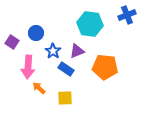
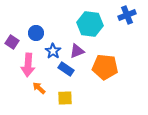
pink arrow: moved 2 px up
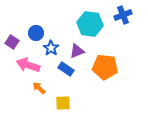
blue cross: moved 4 px left
blue star: moved 2 px left, 3 px up
pink arrow: rotated 105 degrees clockwise
yellow square: moved 2 px left, 5 px down
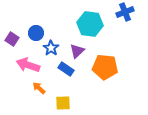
blue cross: moved 2 px right, 3 px up
purple square: moved 3 px up
purple triangle: rotated 21 degrees counterclockwise
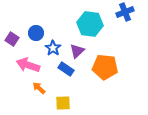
blue star: moved 2 px right
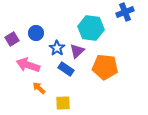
cyan hexagon: moved 1 px right, 4 px down
purple square: rotated 24 degrees clockwise
blue star: moved 4 px right
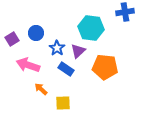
blue cross: rotated 12 degrees clockwise
purple triangle: moved 1 px right
orange arrow: moved 2 px right, 1 px down
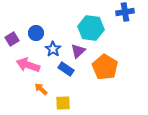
blue star: moved 4 px left, 1 px down
orange pentagon: rotated 25 degrees clockwise
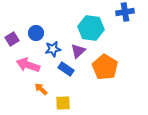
blue star: rotated 28 degrees clockwise
